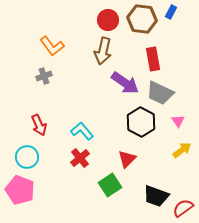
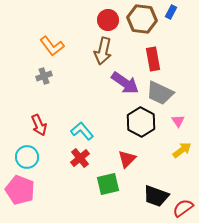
green square: moved 2 px left, 1 px up; rotated 20 degrees clockwise
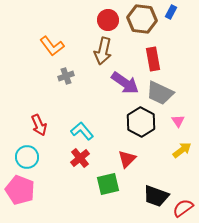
gray cross: moved 22 px right
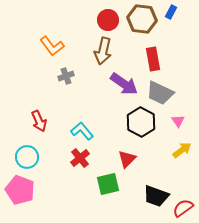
purple arrow: moved 1 px left, 1 px down
red arrow: moved 4 px up
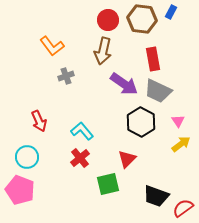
gray trapezoid: moved 2 px left, 2 px up
yellow arrow: moved 1 px left, 6 px up
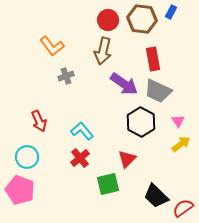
black trapezoid: rotated 24 degrees clockwise
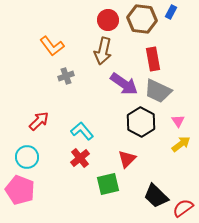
red arrow: rotated 110 degrees counterclockwise
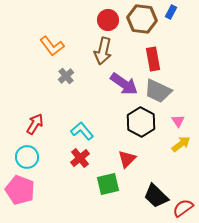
gray cross: rotated 21 degrees counterclockwise
red arrow: moved 4 px left, 3 px down; rotated 15 degrees counterclockwise
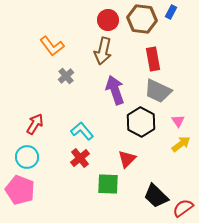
purple arrow: moved 9 px left, 6 px down; rotated 144 degrees counterclockwise
green square: rotated 15 degrees clockwise
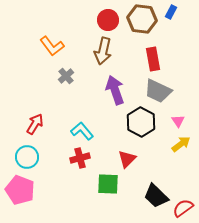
red cross: rotated 24 degrees clockwise
